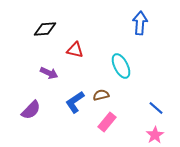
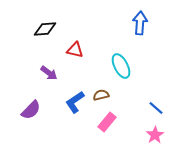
purple arrow: rotated 12 degrees clockwise
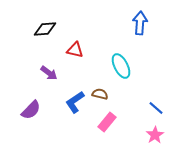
brown semicircle: moved 1 px left, 1 px up; rotated 28 degrees clockwise
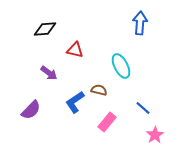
brown semicircle: moved 1 px left, 4 px up
blue line: moved 13 px left
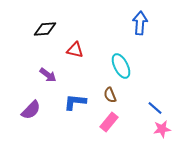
purple arrow: moved 1 px left, 2 px down
brown semicircle: moved 11 px right, 5 px down; rotated 126 degrees counterclockwise
blue L-shape: rotated 40 degrees clockwise
blue line: moved 12 px right
pink rectangle: moved 2 px right
pink star: moved 7 px right, 6 px up; rotated 24 degrees clockwise
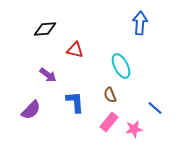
blue L-shape: rotated 80 degrees clockwise
pink star: moved 28 px left
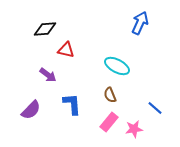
blue arrow: rotated 20 degrees clockwise
red triangle: moved 9 px left
cyan ellipse: moved 4 px left; rotated 35 degrees counterclockwise
blue L-shape: moved 3 px left, 2 px down
